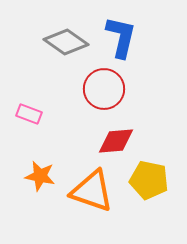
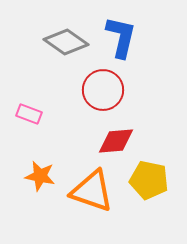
red circle: moved 1 px left, 1 px down
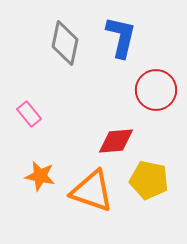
gray diamond: moved 1 px left, 1 px down; rotated 66 degrees clockwise
red circle: moved 53 px right
pink rectangle: rotated 30 degrees clockwise
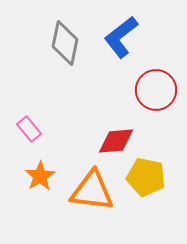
blue L-shape: rotated 141 degrees counterclockwise
pink rectangle: moved 15 px down
orange star: rotated 28 degrees clockwise
yellow pentagon: moved 3 px left, 3 px up
orange triangle: rotated 12 degrees counterclockwise
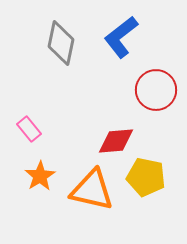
gray diamond: moved 4 px left
orange triangle: moved 1 px up; rotated 6 degrees clockwise
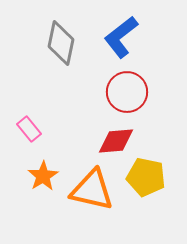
red circle: moved 29 px left, 2 px down
orange star: moved 3 px right
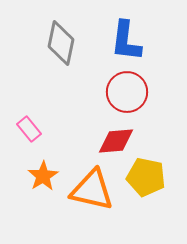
blue L-shape: moved 5 px right, 4 px down; rotated 45 degrees counterclockwise
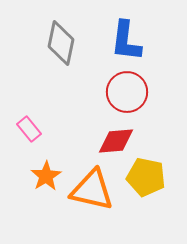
orange star: moved 3 px right
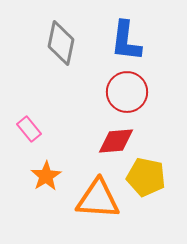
orange triangle: moved 6 px right, 9 px down; rotated 9 degrees counterclockwise
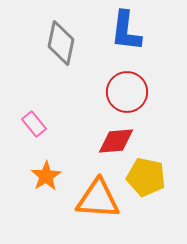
blue L-shape: moved 10 px up
pink rectangle: moved 5 px right, 5 px up
